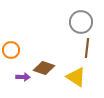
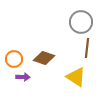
orange circle: moved 3 px right, 9 px down
brown diamond: moved 10 px up
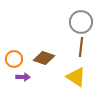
brown line: moved 6 px left, 1 px up
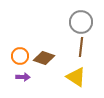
orange circle: moved 6 px right, 3 px up
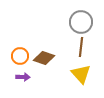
yellow triangle: moved 5 px right, 3 px up; rotated 15 degrees clockwise
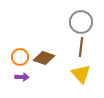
orange circle: moved 1 px down
purple arrow: moved 1 px left
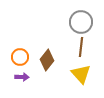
brown diamond: moved 3 px right, 2 px down; rotated 70 degrees counterclockwise
